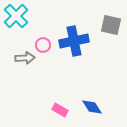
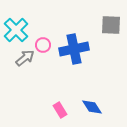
cyan cross: moved 14 px down
gray square: rotated 10 degrees counterclockwise
blue cross: moved 8 px down
gray arrow: rotated 36 degrees counterclockwise
pink rectangle: rotated 28 degrees clockwise
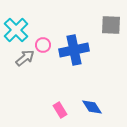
blue cross: moved 1 px down
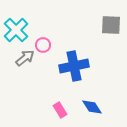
blue cross: moved 16 px down
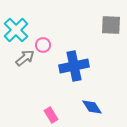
pink rectangle: moved 9 px left, 5 px down
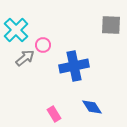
pink rectangle: moved 3 px right, 1 px up
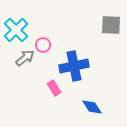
pink rectangle: moved 26 px up
